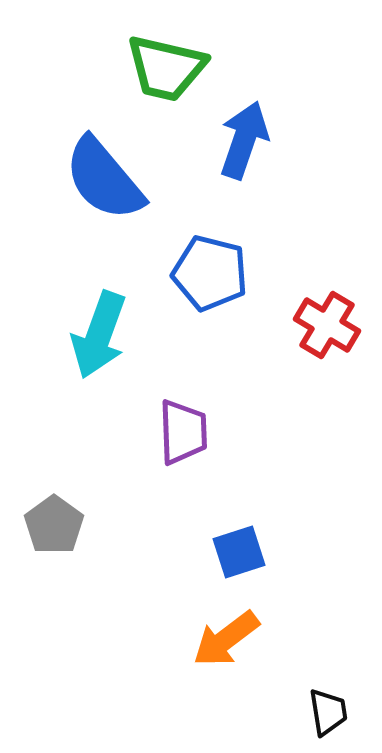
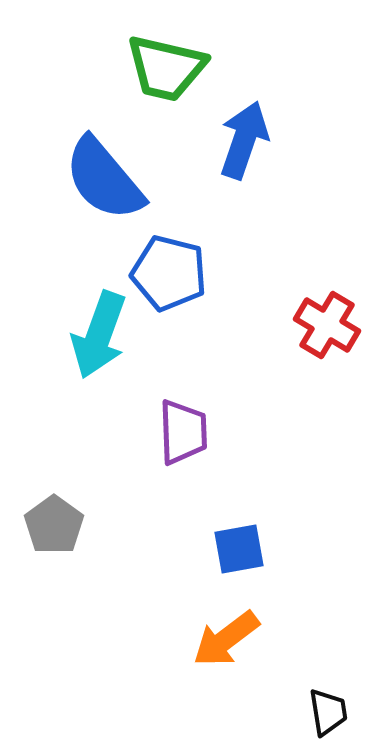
blue pentagon: moved 41 px left
blue square: moved 3 px up; rotated 8 degrees clockwise
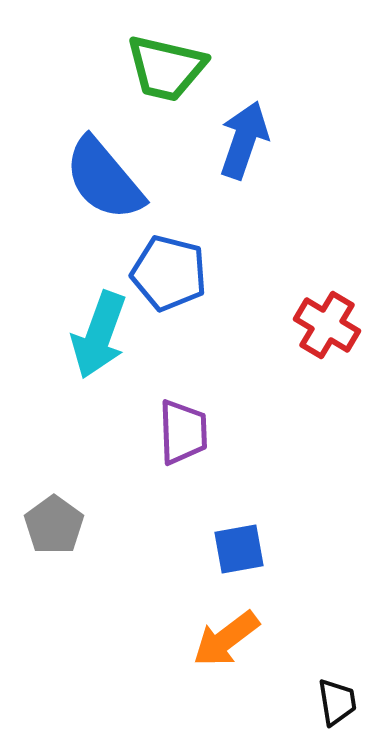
black trapezoid: moved 9 px right, 10 px up
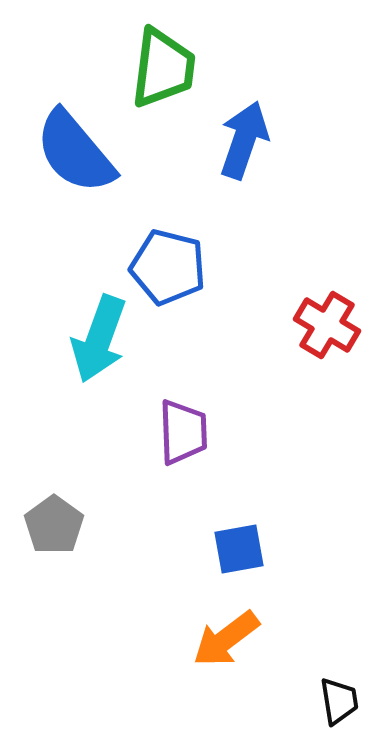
green trapezoid: moved 3 px left; rotated 96 degrees counterclockwise
blue semicircle: moved 29 px left, 27 px up
blue pentagon: moved 1 px left, 6 px up
cyan arrow: moved 4 px down
black trapezoid: moved 2 px right, 1 px up
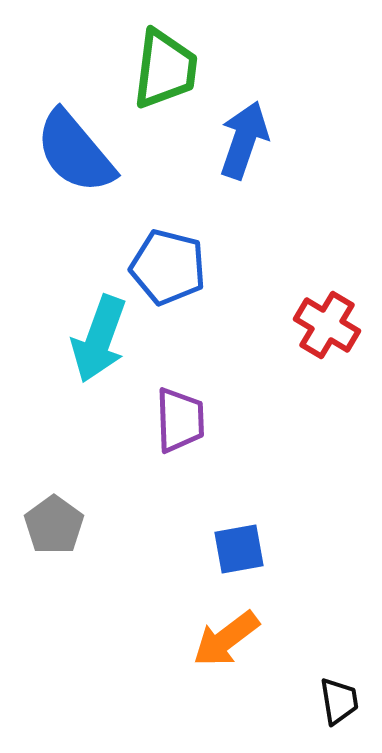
green trapezoid: moved 2 px right, 1 px down
purple trapezoid: moved 3 px left, 12 px up
